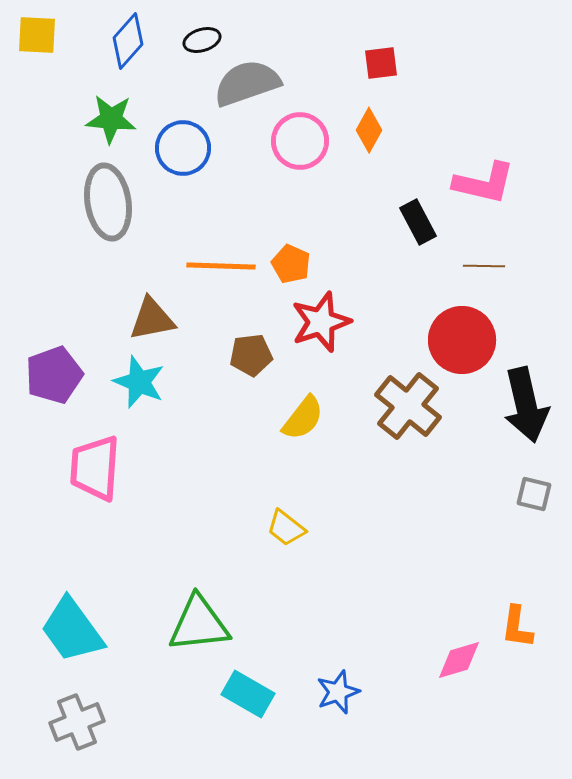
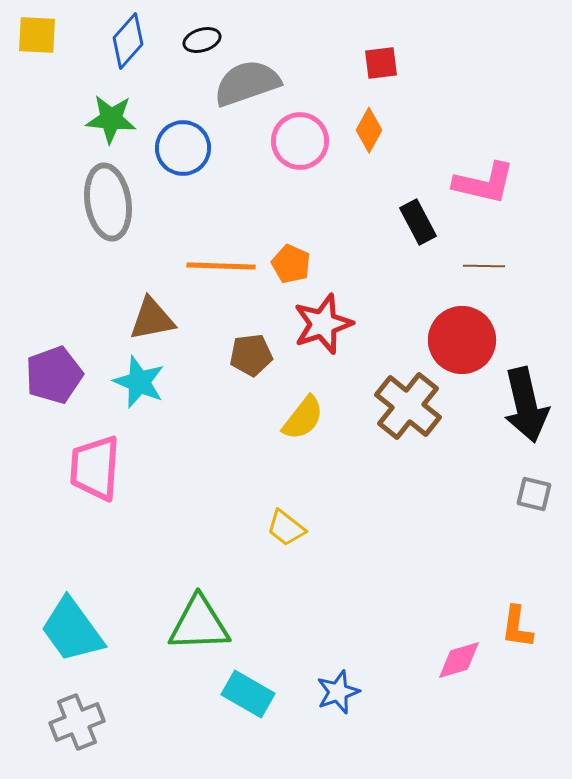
red star: moved 2 px right, 2 px down
green triangle: rotated 4 degrees clockwise
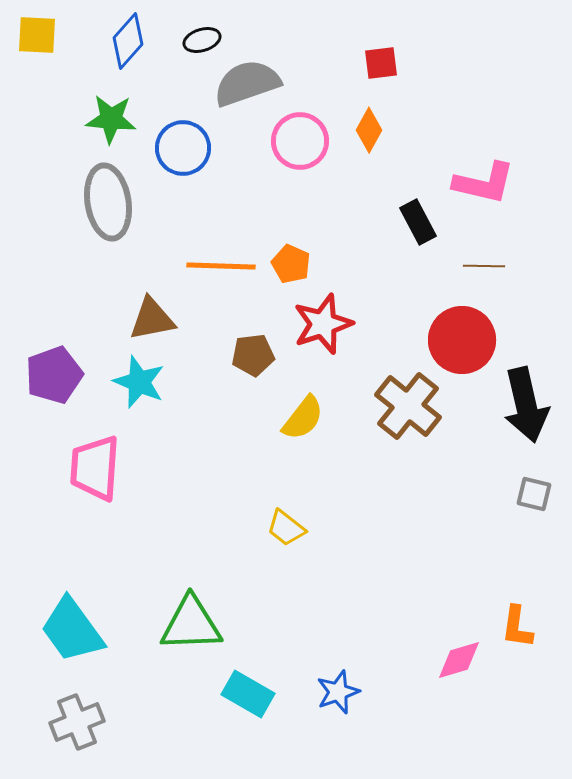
brown pentagon: moved 2 px right
green triangle: moved 8 px left
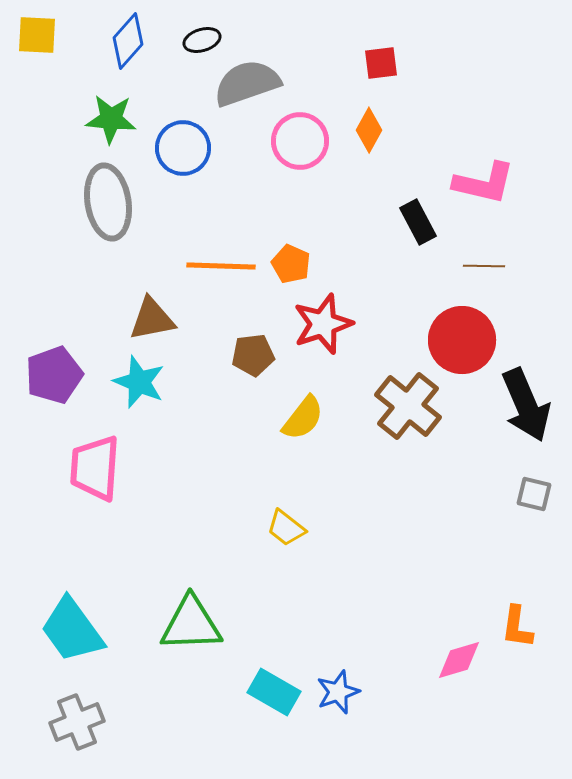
black arrow: rotated 10 degrees counterclockwise
cyan rectangle: moved 26 px right, 2 px up
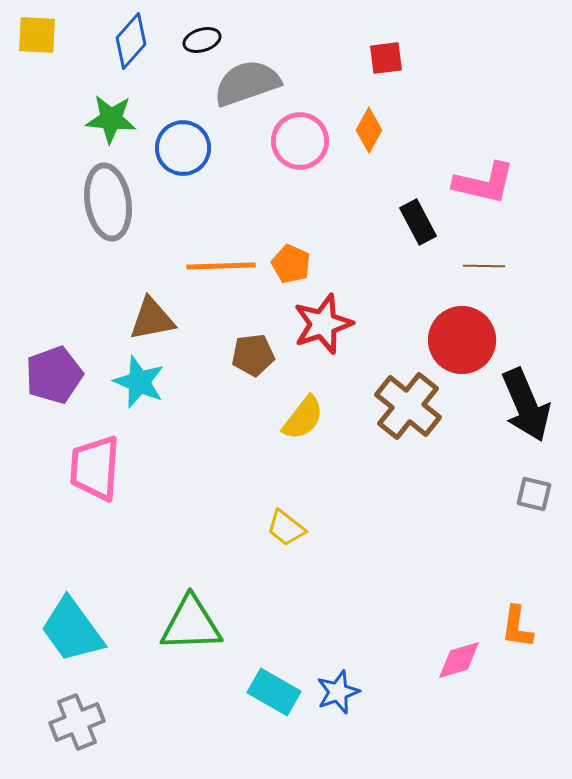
blue diamond: moved 3 px right
red square: moved 5 px right, 5 px up
orange line: rotated 4 degrees counterclockwise
